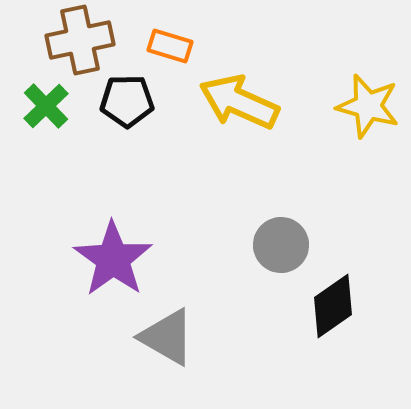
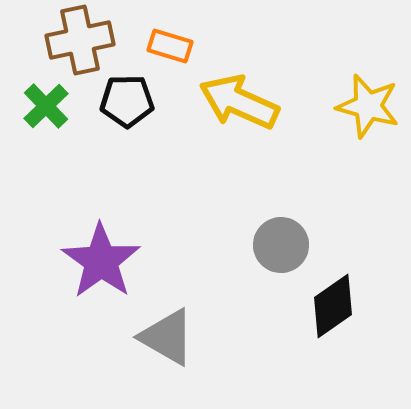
purple star: moved 12 px left, 2 px down
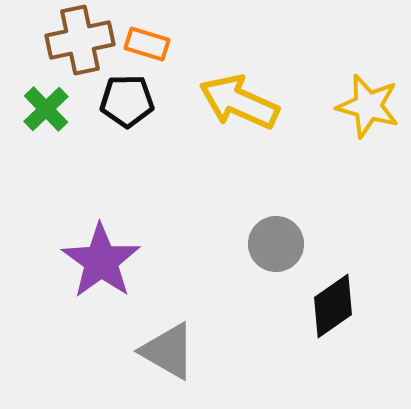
orange rectangle: moved 23 px left, 2 px up
green cross: moved 3 px down
gray circle: moved 5 px left, 1 px up
gray triangle: moved 1 px right, 14 px down
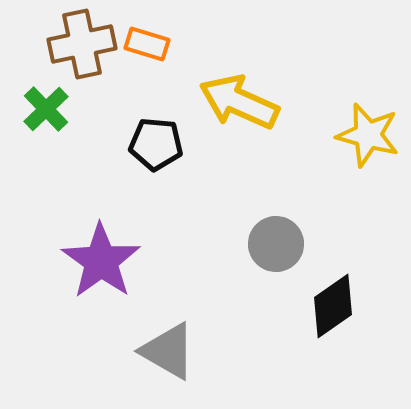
brown cross: moved 2 px right, 4 px down
black pentagon: moved 29 px right, 43 px down; rotated 6 degrees clockwise
yellow star: moved 29 px down
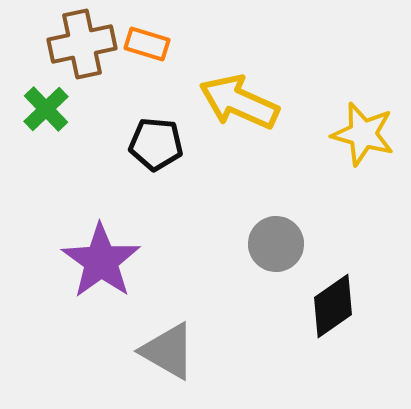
yellow star: moved 5 px left, 1 px up
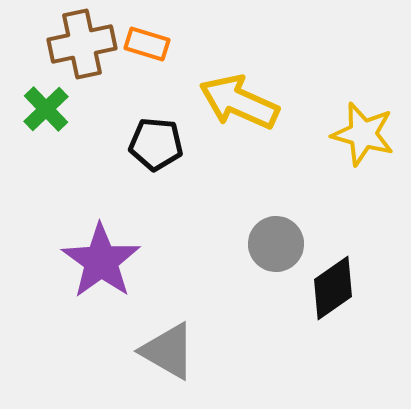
black diamond: moved 18 px up
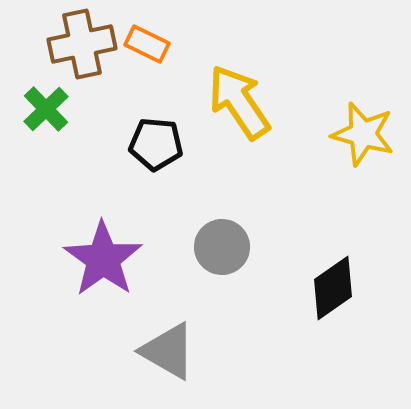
orange rectangle: rotated 9 degrees clockwise
yellow arrow: rotated 32 degrees clockwise
gray circle: moved 54 px left, 3 px down
purple star: moved 2 px right, 2 px up
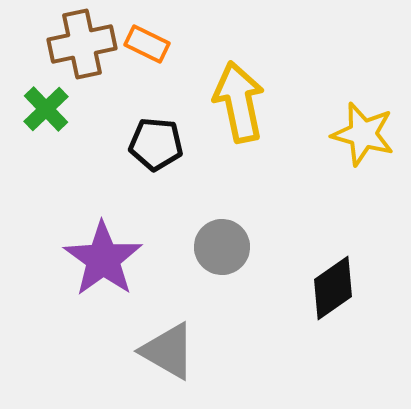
yellow arrow: rotated 22 degrees clockwise
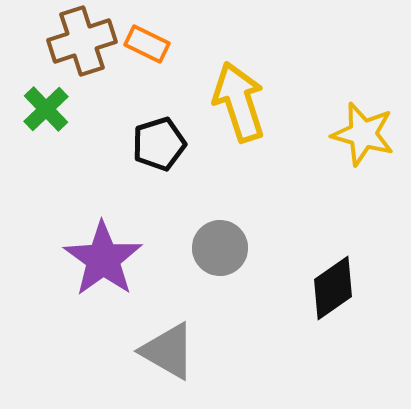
brown cross: moved 3 px up; rotated 6 degrees counterclockwise
yellow arrow: rotated 6 degrees counterclockwise
black pentagon: moved 3 px right; rotated 22 degrees counterclockwise
gray circle: moved 2 px left, 1 px down
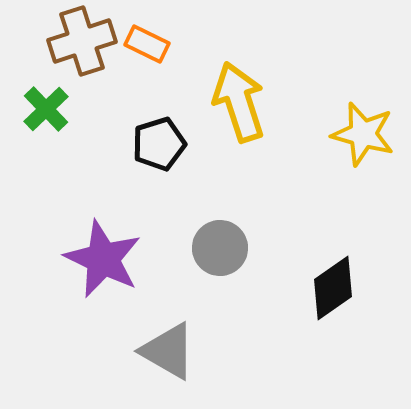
purple star: rotated 10 degrees counterclockwise
